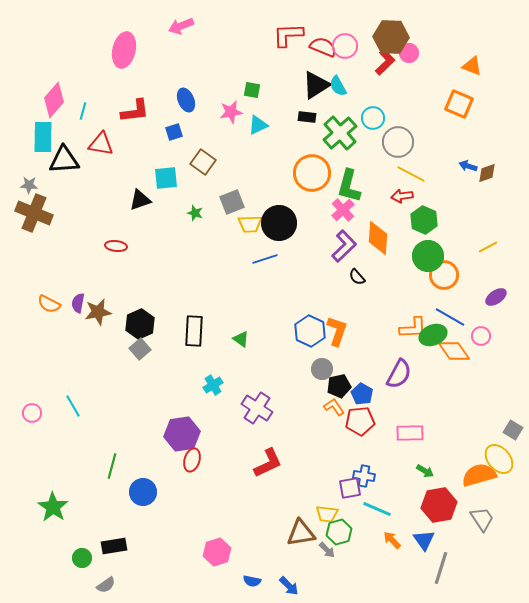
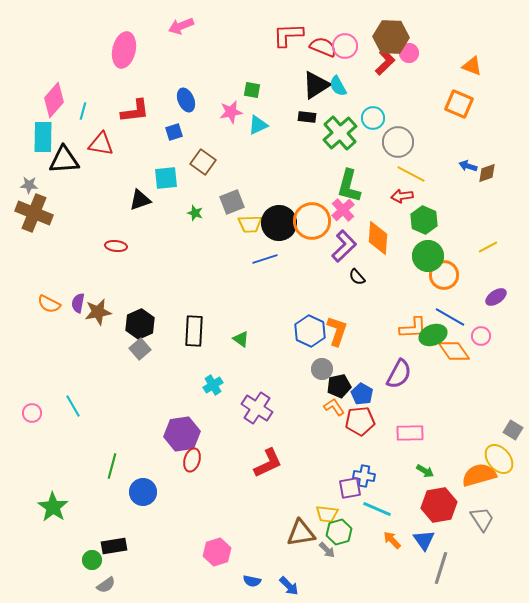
orange circle at (312, 173): moved 48 px down
green circle at (82, 558): moved 10 px right, 2 px down
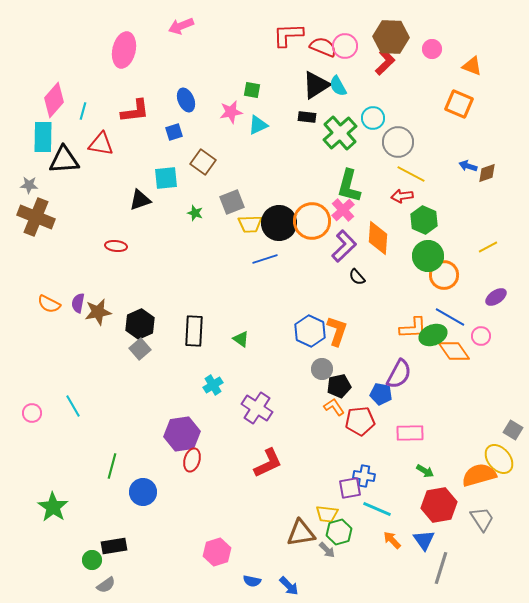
pink circle at (409, 53): moved 23 px right, 4 px up
brown cross at (34, 213): moved 2 px right, 4 px down
blue pentagon at (362, 394): moved 19 px right; rotated 20 degrees counterclockwise
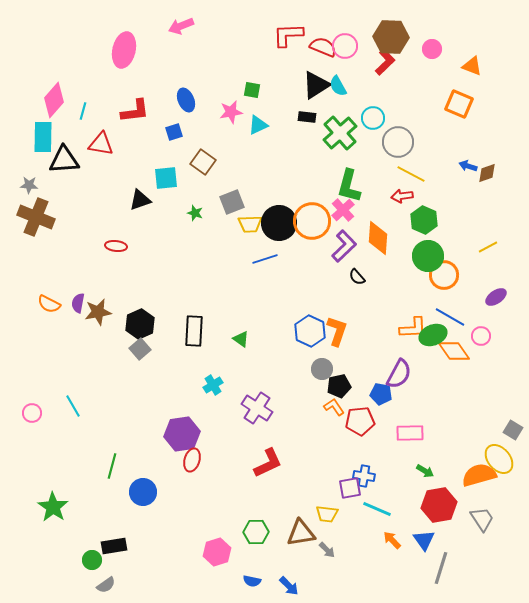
green hexagon at (339, 532): moved 83 px left; rotated 15 degrees clockwise
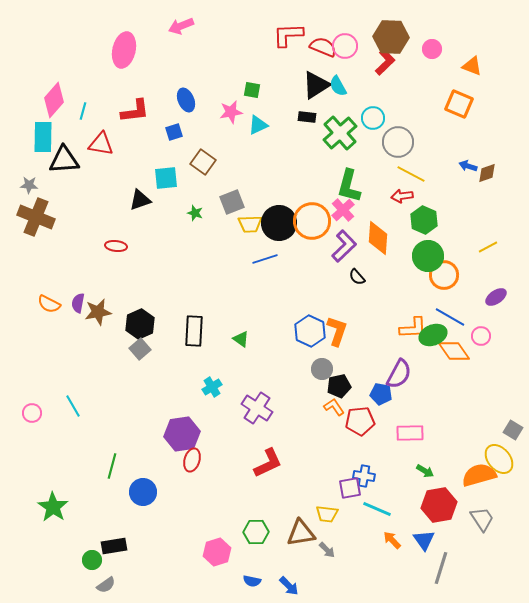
cyan cross at (213, 385): moved 1 px left, 2 px down
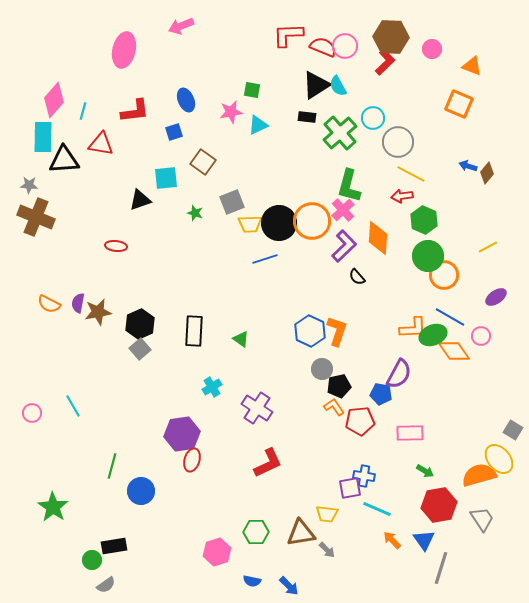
brown diamond at (487, 173): rotated 30 degrees counterclockwise
blue circle at (143, 492): moved 2 px left, 1 px up
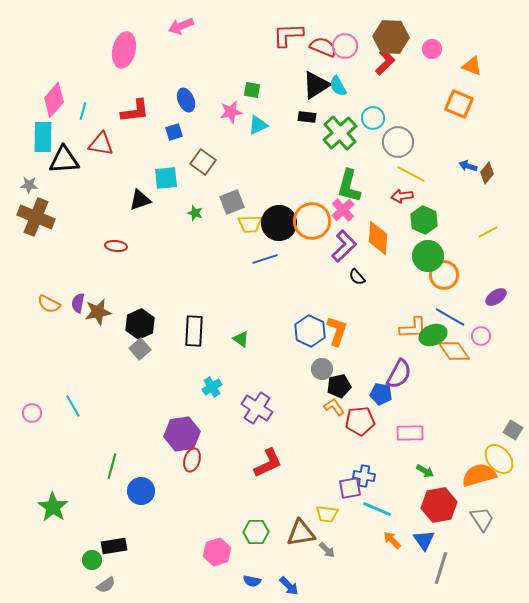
yellow line at (488, 247): moved 15 px up
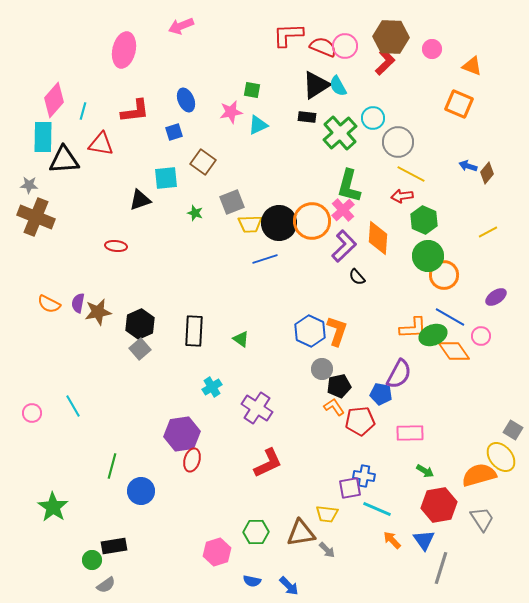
yellow ellipse at (499, 459): moved 2 px right, 2 px up
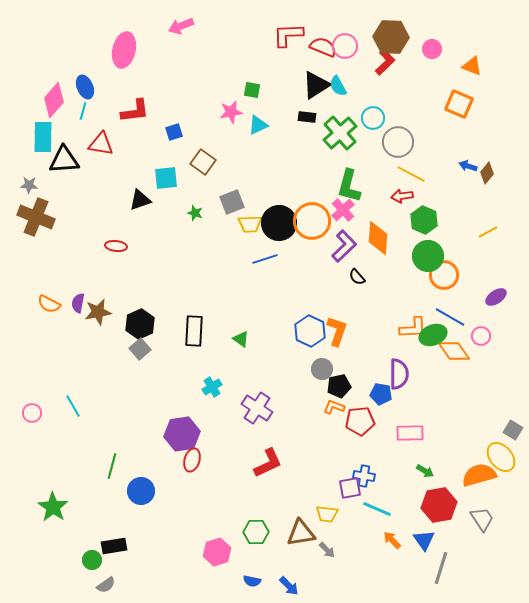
blue ellipse at (186, 100): moved 101 px left, 13 px up
purple semicircle at (399, 374): rotated 28 degrees counterclockwise
orange L-shape at (334, 407): rotated 35 degrees counterclockwise
